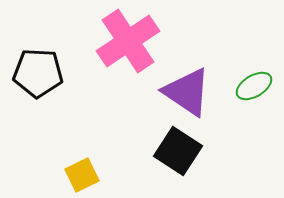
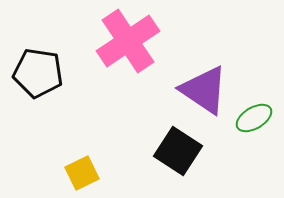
black pentagon: rotated 6 degrees clockwise
green ellipse: moved 32 px down
purple triangle: moved 17 px right, 2 px up
yellow square: moved 2 px up
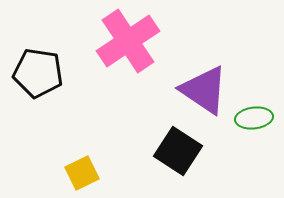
green ellipse: rotated 24 degrees clockwise
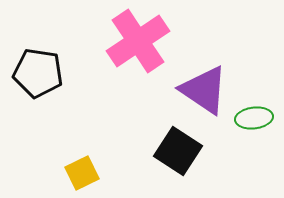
pink cross: moved 10 px right
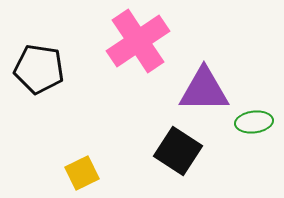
black pentagon: moved 1 px right, 4 px up
purple triangle: rotated 34 degrees counterclockwise
green ellipse: moved 4 px down
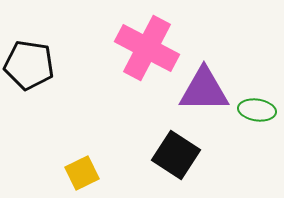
pink cross: moved 9 px right, 7 px down; rotated 28 degrees counterclockwise
black pentagon: moved 10 px left, 4 px up
green ellipse: moved 3 px right, 12 px up; rotated 15 degrees clockwise
black square: moved 2 px left, 4 px down
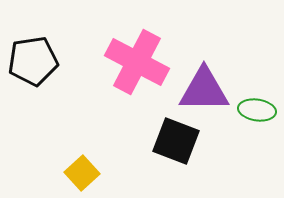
pink cross: moved 10 px left, 14 px down
black pentagon: moved 4 px right, 4 px up; rotated 18 degrees counterclockwise
black square: moved 14 px up; rotated 12 degrees counterclockwise
yellow square: rotated 16 degrees counterclockwise
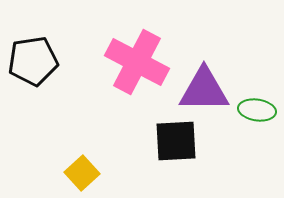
black square: rotated 24 degrees counterclockwise
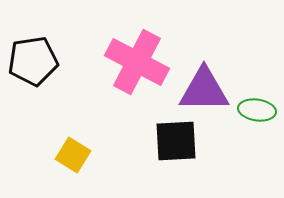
yellow square: moved 9 px left, 18 px up; rotated 16 degrees counterclockwise
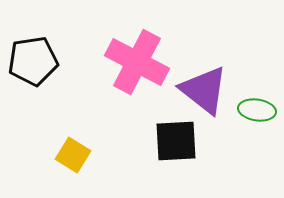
purple triangle: rotated 38 degrees clockwise
